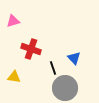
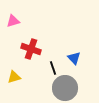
yellow triangle: rotated 24 degrees counterclockwise
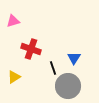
blue triangle: rotated 16 degrees clockwise
yellow triangle: rotated 16 degrees counterclockwise
gray circle: moved 3 px right, 2 px up
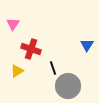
pink triangle: moved 3 px down; rotated 40 degrees counterclockwise
blue triangle: moved 13 px right, 13 px up
yellow triangle: moved 3 px right, 6 px up
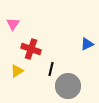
blue triangle: moved 1 px up; rotated 32 degrees clockwise
black line: moved 2 px left, 1 px down; rotated 32 degrees clockwise
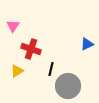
pink triangle: moved 2 px down
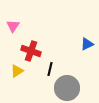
red cross: moved 2 px down
black line: moved 1 px left
gray circle: moved 1 px left, 2 px down
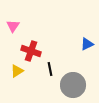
black line: rotated 24 degrees counterclockwise
gray circle: moved 6 px right, 3 px up
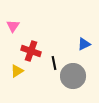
blue triangle: moved 3 px left
black line: moved 4 px right, 6 px up
gray circle: moved 9 px up
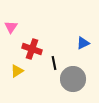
pink triangle: moved 2 px left, 1 px down
blue triangle: moved 1 px left, 1 px up
red cross: moved 1 px right, 2 px up
gray circle: moved 3 px down
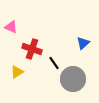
pink triangle: rotated 40 degrees counterclockwise
blue triangle: rotated 16 degrees counterclockwise
black line: rotated 24 degrees counterclockwise
yellow triangle: moved 1 px down
